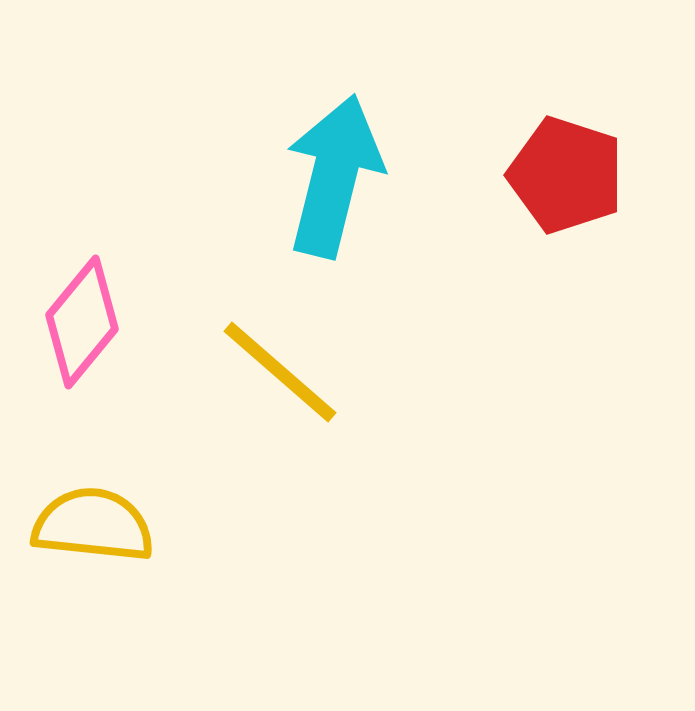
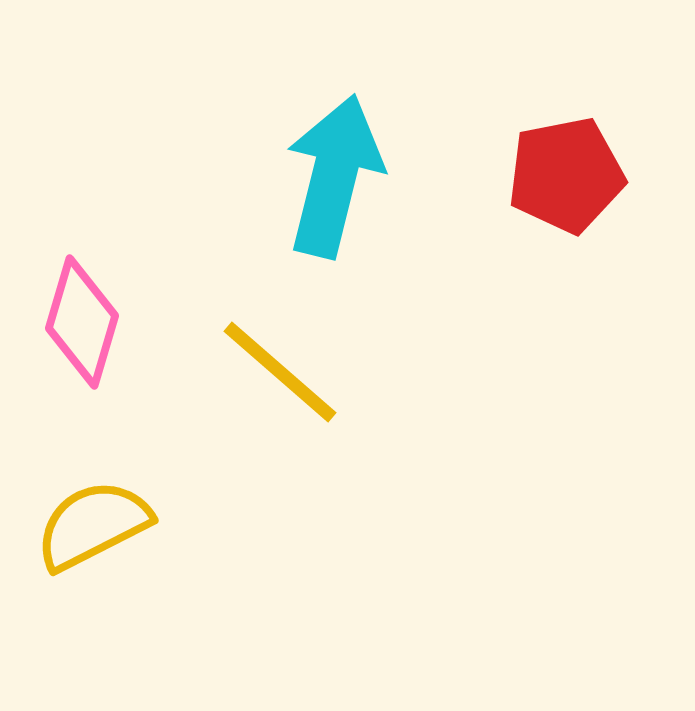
red pentagon: rotated 29 degrees counterclockwise
pink diamond: rotated 23 degrees counterclockwise
yellow semicircle: rotated 33 degrees counterclockwise
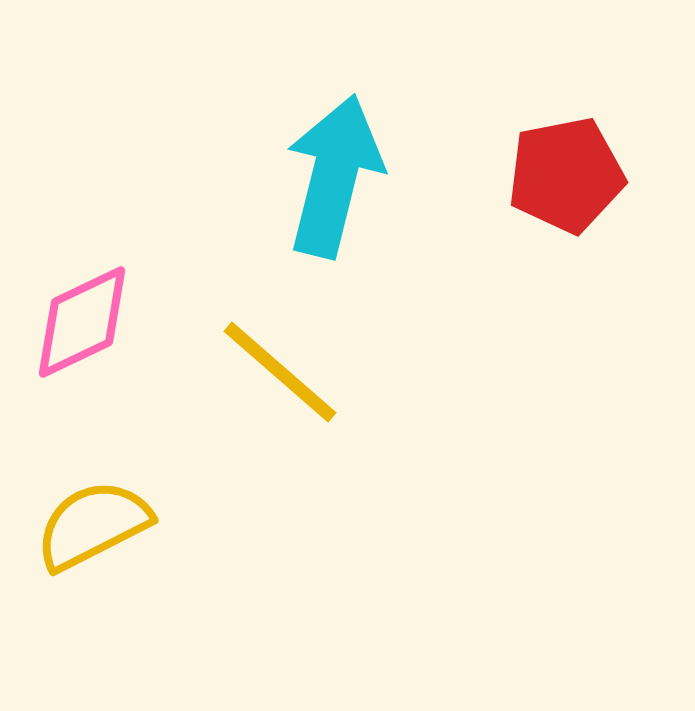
pink diamond: rotated 48 degrees clockwise
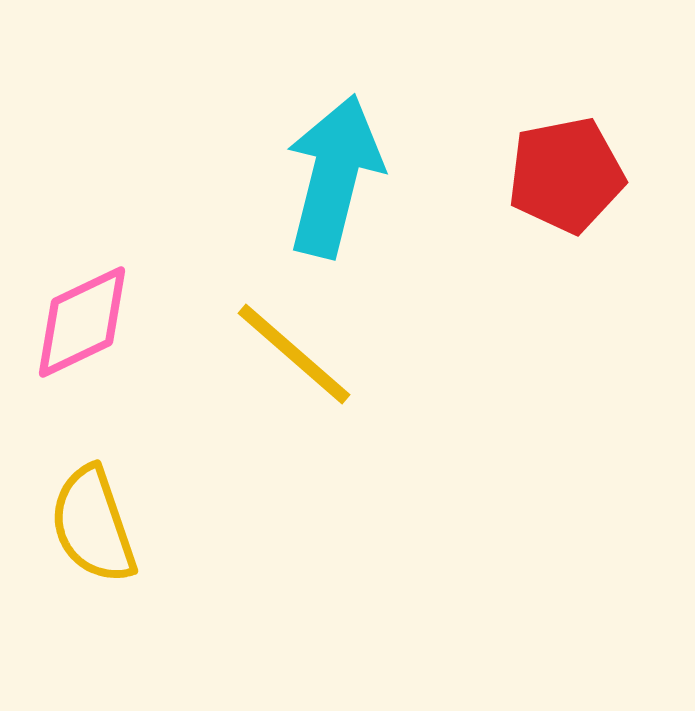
yellow line: moved 14 px right, 18 px up
yellow semicircle: rotated 82 degrees counterclockwise
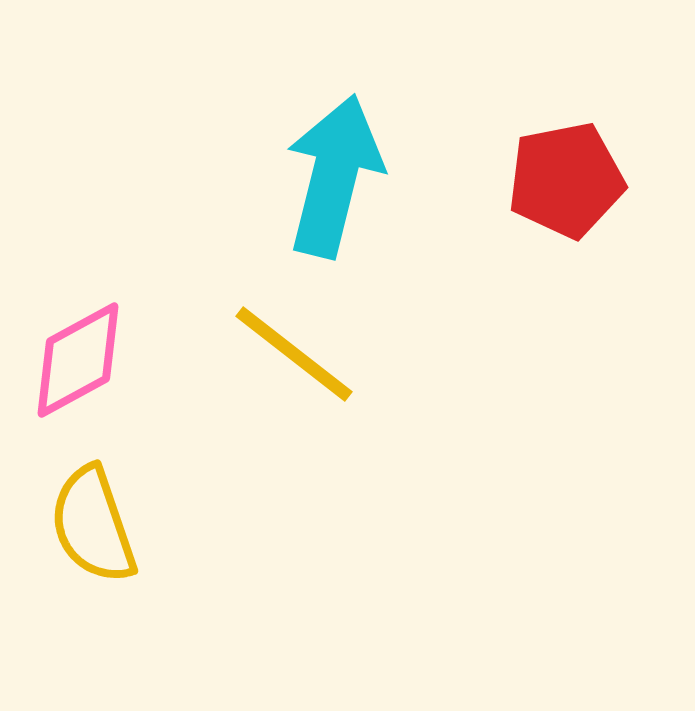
red pentagon: moved 5 px down
pink diamond: moved 4 px left, 38 px down; rotated 3 degrees counterclockwise
yellow line: rotated 3 degrees counterclockwise
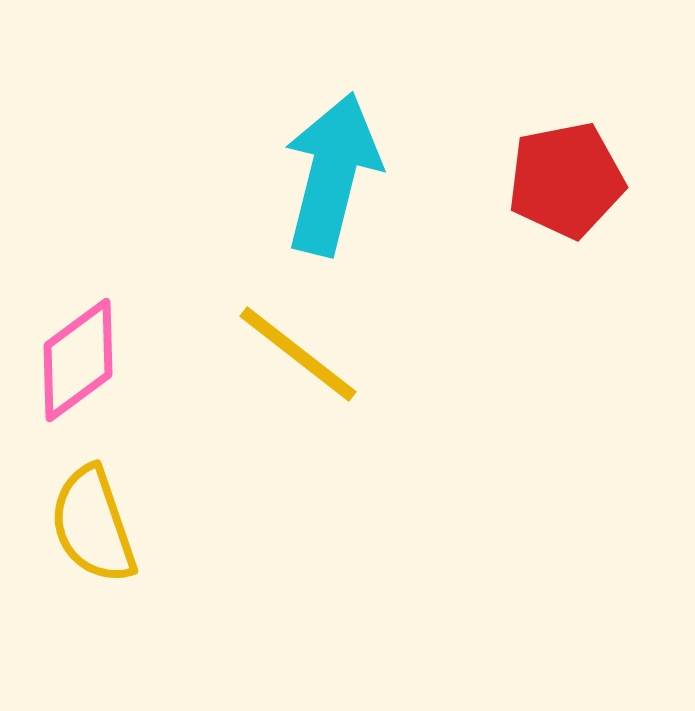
cyan arrow: moved 2 px left, 2 px up
yellow line: moved 4 px right
pink diamond: rotated 8 degrees counterclockwise
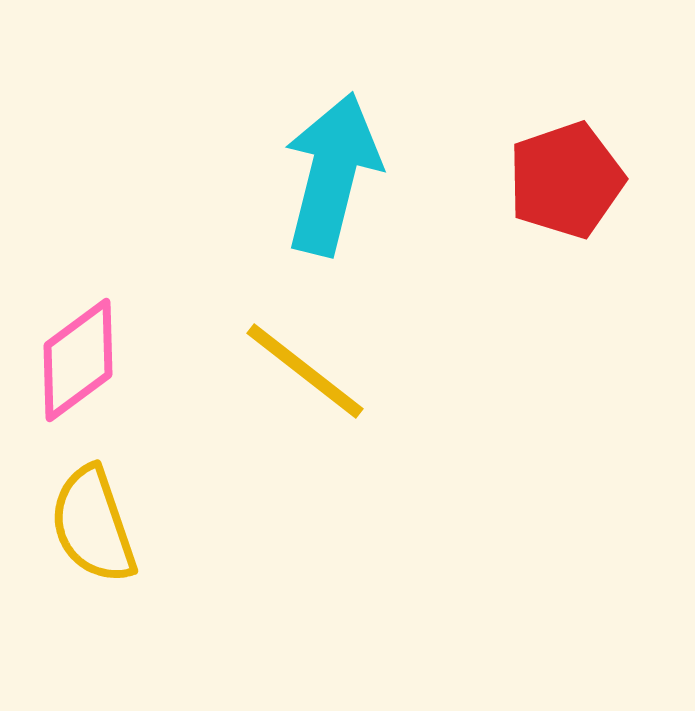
red pentagon: rotated 8 degrees counterclockwise
yellow line: moved 7 px right, 17 px down
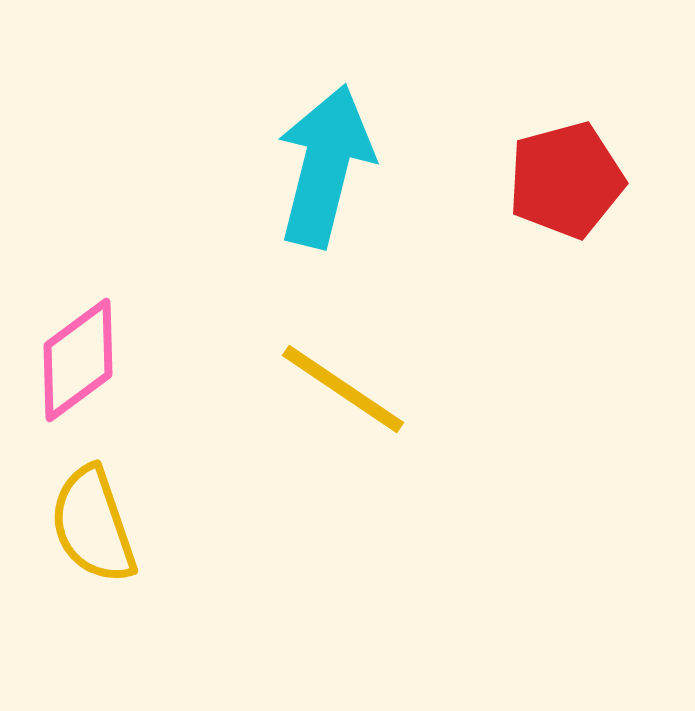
cyan arrow: moved 7 px left, 8 px up
red pentagon: rotated 4 degrees clockwise
yellow line: moved 38 px right, 18 px down; rotated 4 degrees counterclockwise
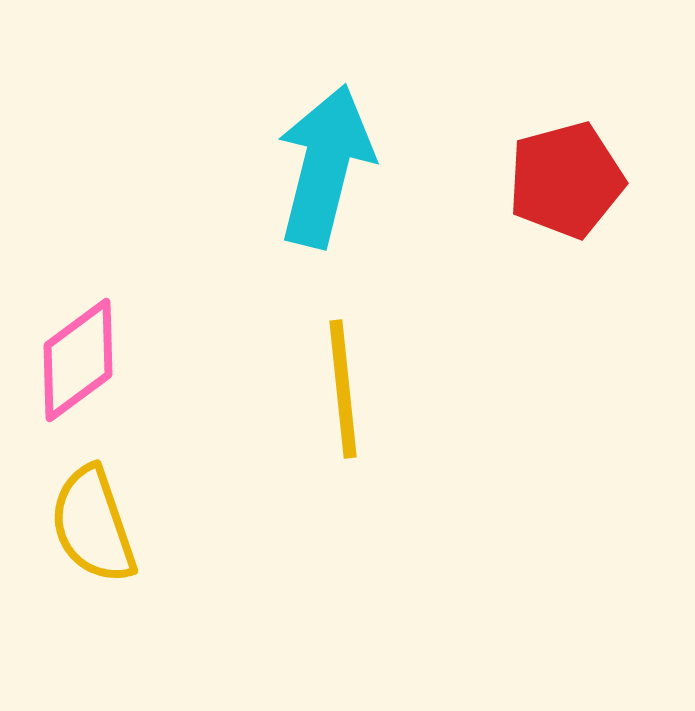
yellow line: rotated 50 degrees clockwise
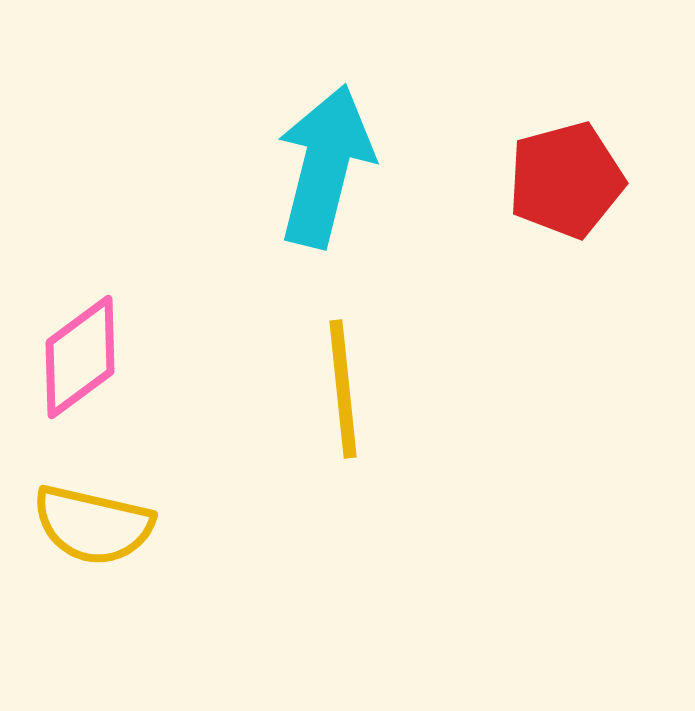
pink diamond: moved 2 px right, 3 px up
yellow semicircle: rotated 58 degrees counterclockwise
